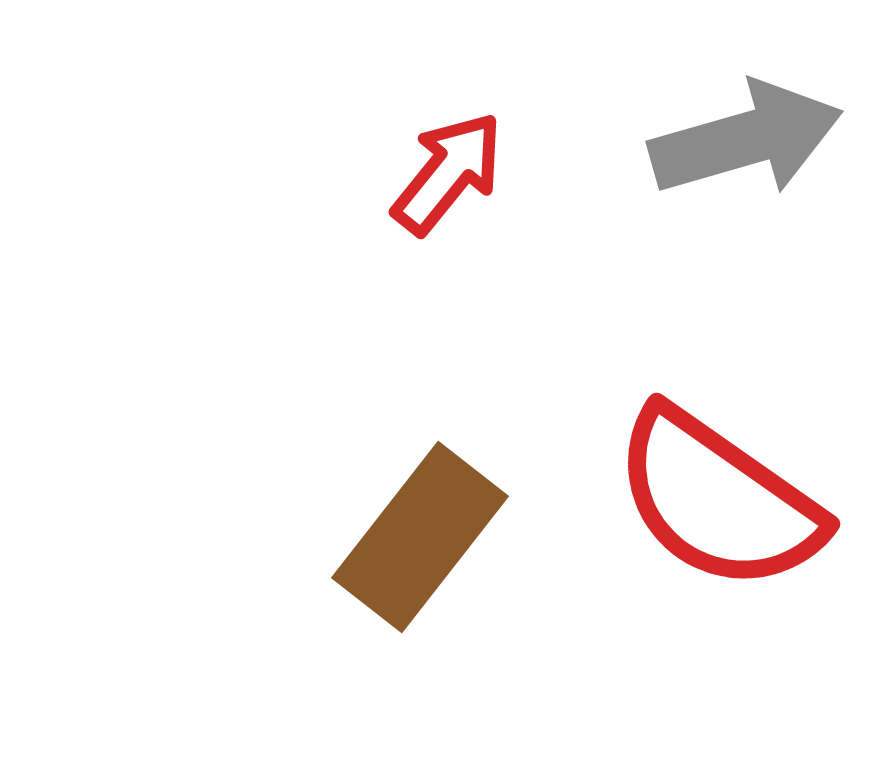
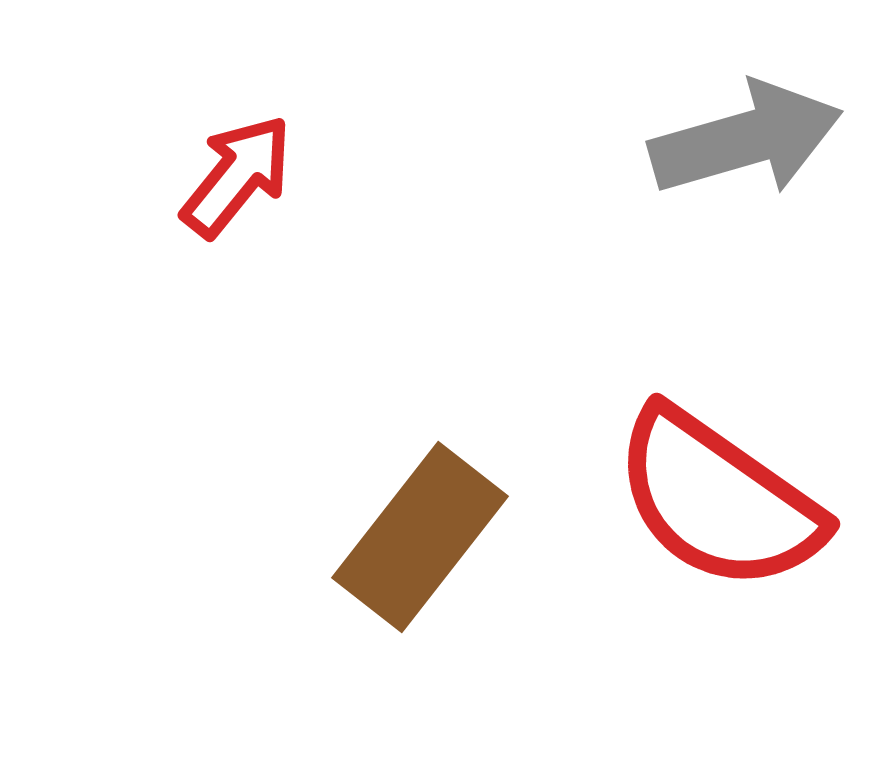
red arrow: moved 211 px left, 3 px down
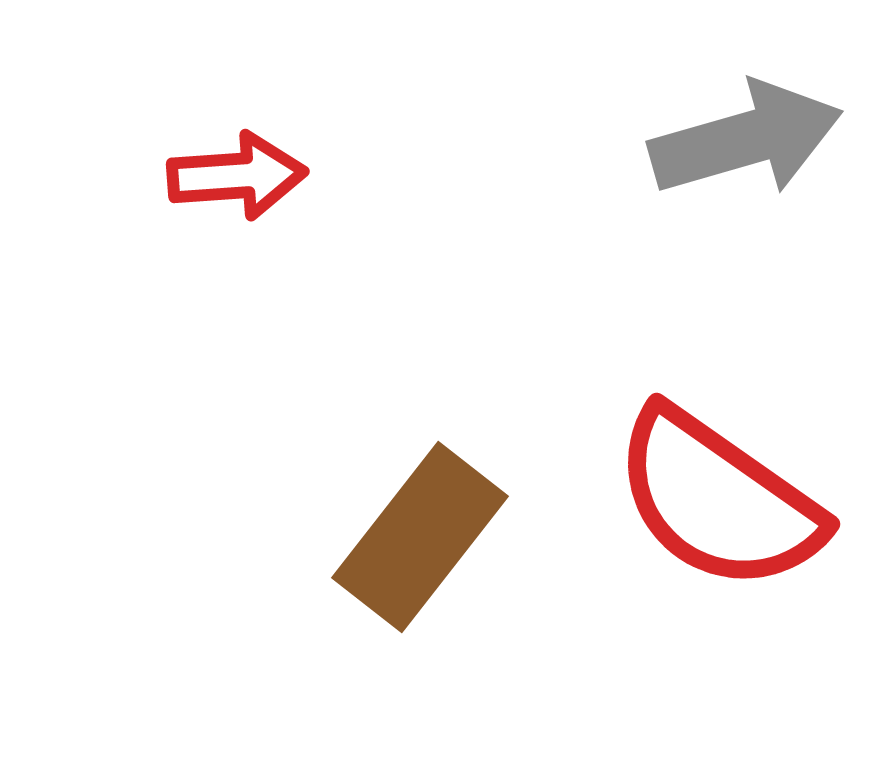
red arrow: rotated 47 degrees clockwise
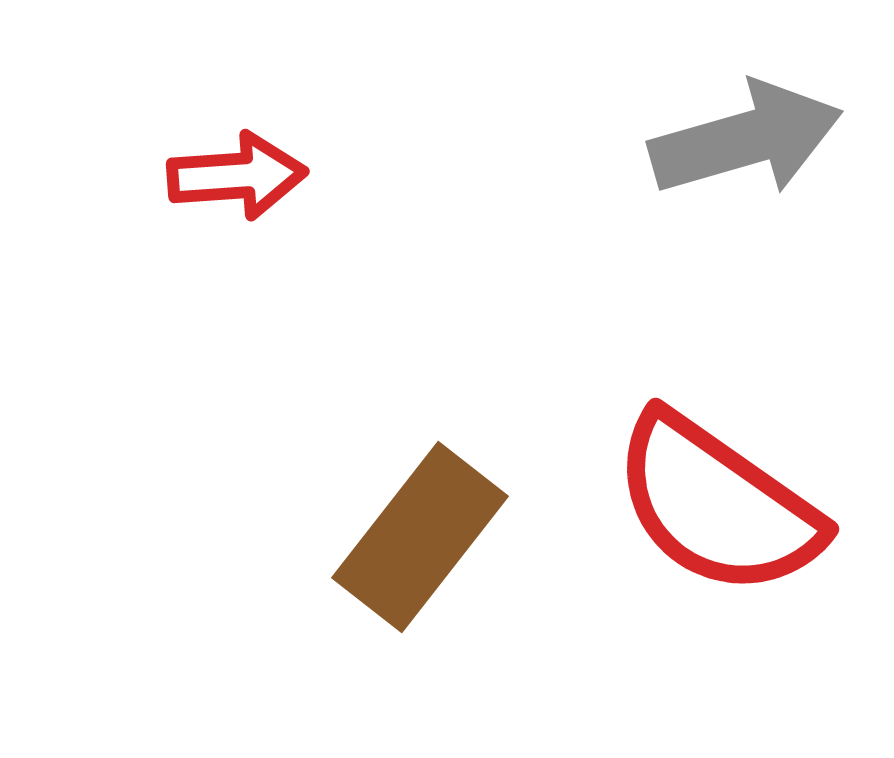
red semicircle: moved 1 px left, 5 px down
